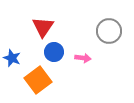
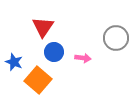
gray circle: moved 7 px right, 7 px down
blue star: moved 2 px right, 4 px down
orange square: rotated 12 degrees counterclockwise
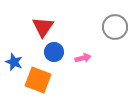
gray circle: moved 1 px left, 11 px up
pink arrow: rotated 21 degrees counterclockwise
orange square: rotated 20 degrees counterclockwise
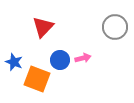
red triangle: rotated 10 degrees clockwise
blue circle: moved 6 px right, 8 px down
orange square: moved 1 px left, 1 px up
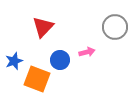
pink arrow: moved 4 px right, 6 px up
blue star: moved 1 px up; rotated 30 degrees clockwise
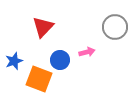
orange square: moved 2 px right
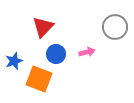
blue circle: moved 4 px left, 6 px up
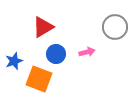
red triangle: rotated 15 degrees clockwise
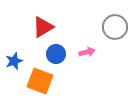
orange square: moved 1 px right, 2 px down
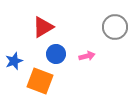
pink arrow: moved 4 px down
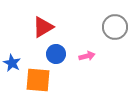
blue star: moved 2 px left, 2 px down; rotated 24 degrees counterclockwise
orange square: moved 2 px left, 1 px up; rotated 16 degrees counterclockwise
